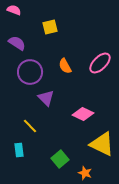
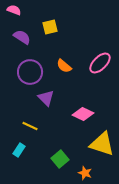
purple semicircle: moved 5 px right, 6 px up
orange semicircle: moved 1 px left; rotated 21 degrees counterclockwise
yellow line: rotated 21 degrees counterclockwise
yellow triangle: rotated 8 degrees counterclockwise
cyan rectangle: rotated 40 degrees clockwise
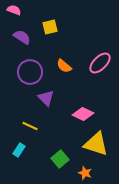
yellow triangle: moved 6 px left
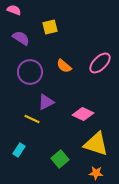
purple semicircle: moved 1 px left, 1 px down
purple triangle: moved 4 px down; rotated 48 degrees clockwise
yellow line: moved 2 px right, 7 px up
orange star: moved 11 px right; rotated 16 degrees counterclockwise
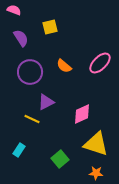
purple semicircle: rotated 24 degrees clockwise
pink diamond: moved 1 px left; rotated 50 degrees counterclockwise
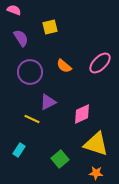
purple triangle: moved 2 px right
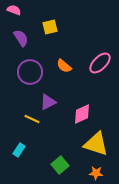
green square: moved 6 px down
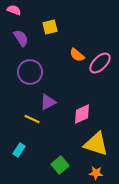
orange semicircle: moved 13 px right, 11 px up
